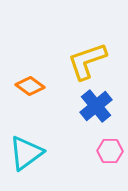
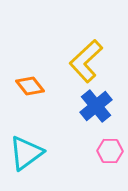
yellow L-shape: moved 1 px left; rotated 24 degrees counterclockwise
orange diamond: rotated 16 degrees clockwise
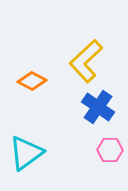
orange diamond: moved 2 px right, 5 px up; rotated 24 degrees counterclockwise
blue cross: moved 2 px right, 1 px down; rotated 16 degrees counterclockwise
pink hexagon: moved 1 px up
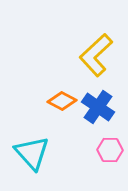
yellow L-shape: moved 10 px right, 6 px up
orange diamond: moved 30 px right, 20 px down
cyan triangle: moved 6 px right; rotated 36 degrees counterclockwise
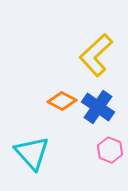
pink hexagon: rotated 20 degrees clockwise
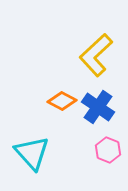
pink hexagon: moved 2 px left
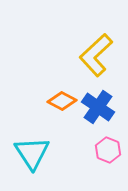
cyan triangle: rotated 9 degrees clockwise
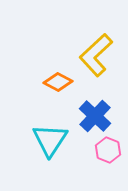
orange diamond: moved 4 px left, 19 px up
blue cross: moved 3 px left, 9 px down; rotated 8 degrees clockwise
cyan triangle: moved 18 px right, 13 px up; rotated 6 degrees clockwise
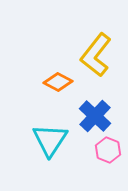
yellow L-shape: rotated 9 degrees counterclockwise
